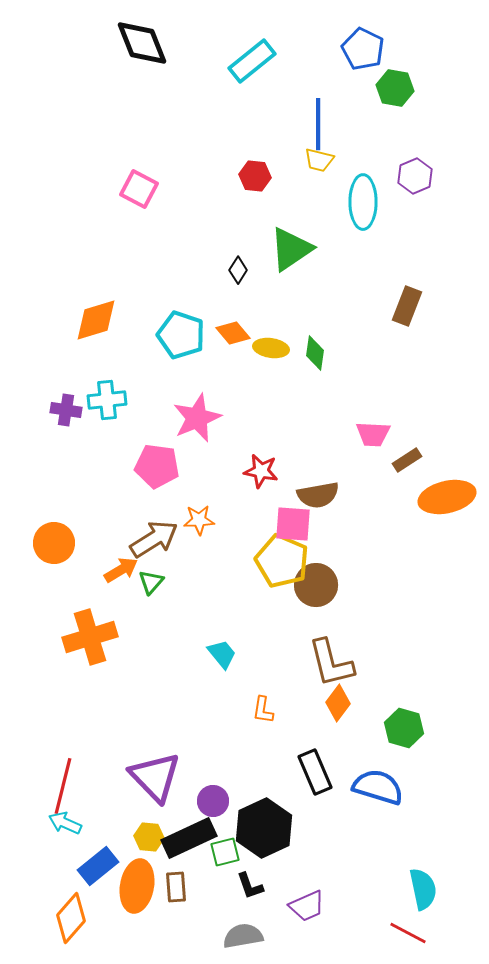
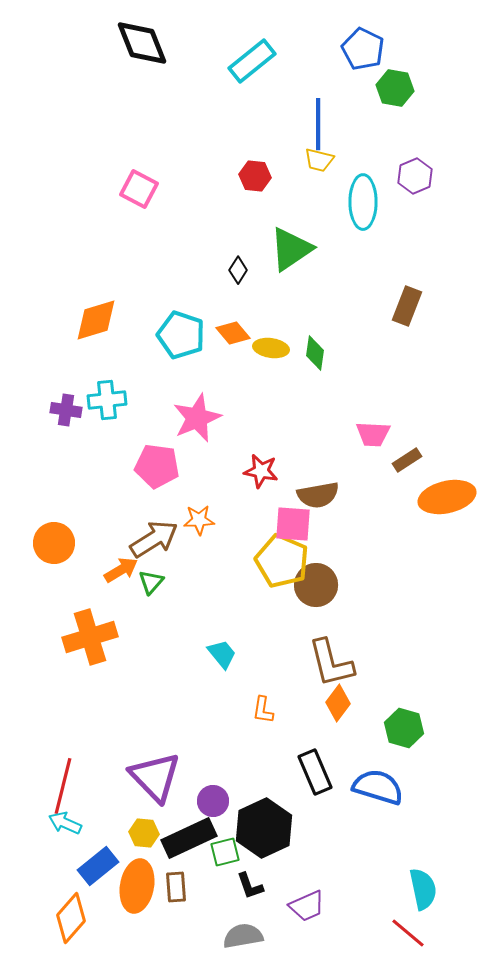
yellow hexagon at (149, 837): moved 5 px left, 4 px up
red line at (408, 933): rotated 12 degrees clockwise
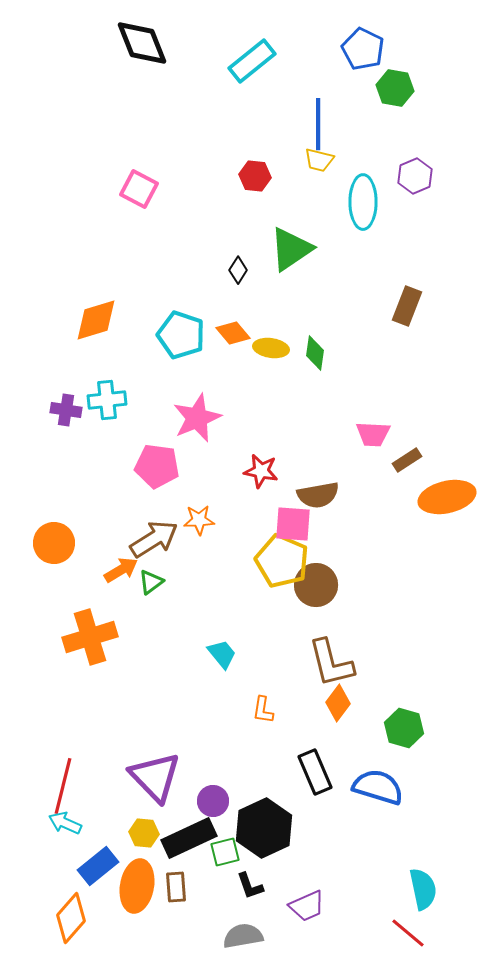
green triangle at (151, 582): rotated 12 degrees clockwise
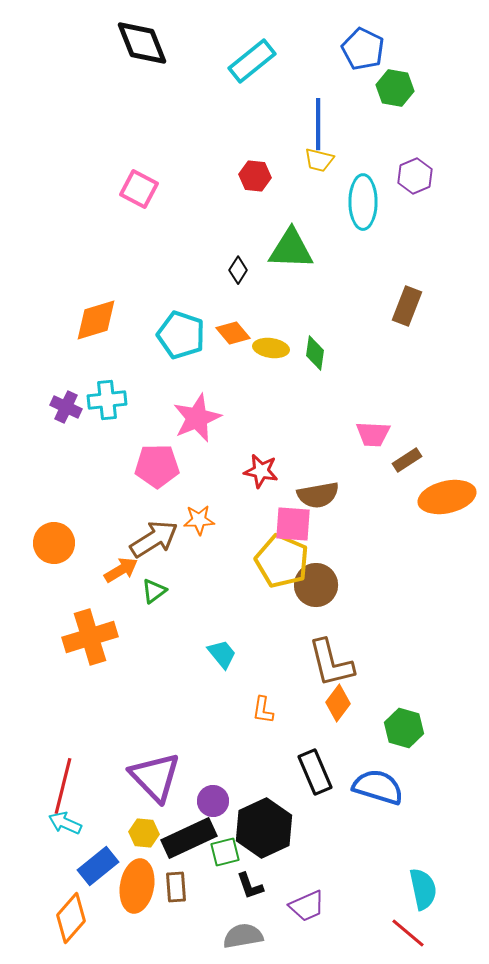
green triangle at (291, 249): rotated 36 degrees clockwise
purple cross at (66, 410): moved 3 px up; rotated 16 degrees clockwise
pink pentagon at (157, 466): rotated 9 degrees counterclockwise
green triangle at (151, 582): moved 3 px right, 9 px down
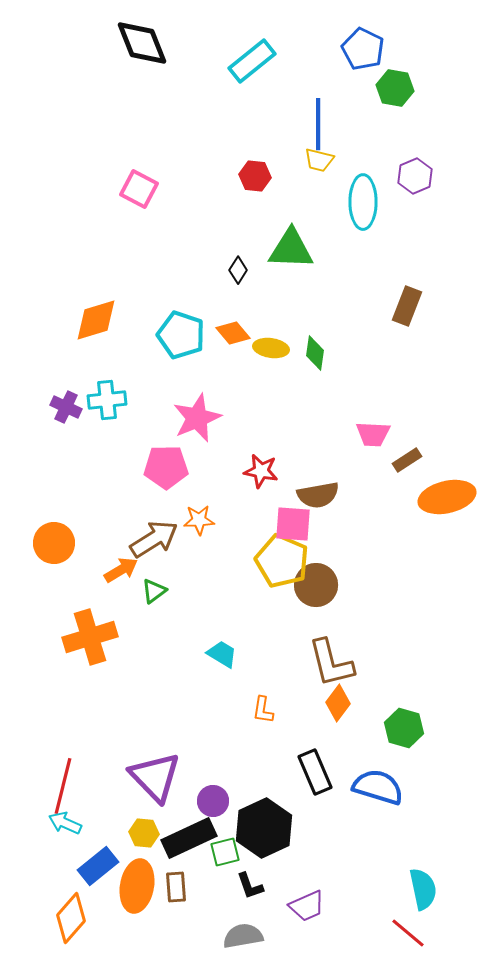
pink pentagon at (157, 466): moved 9 px right, 1 px down
cyan trapezoid at (222, 654): rotated 20 degrees counterclockwise
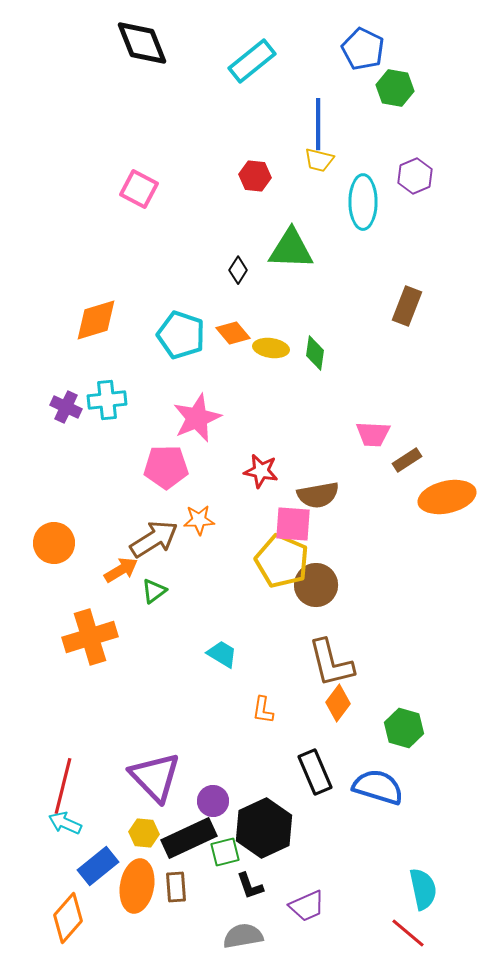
orange diamond at (71, 918): moved 3 px left
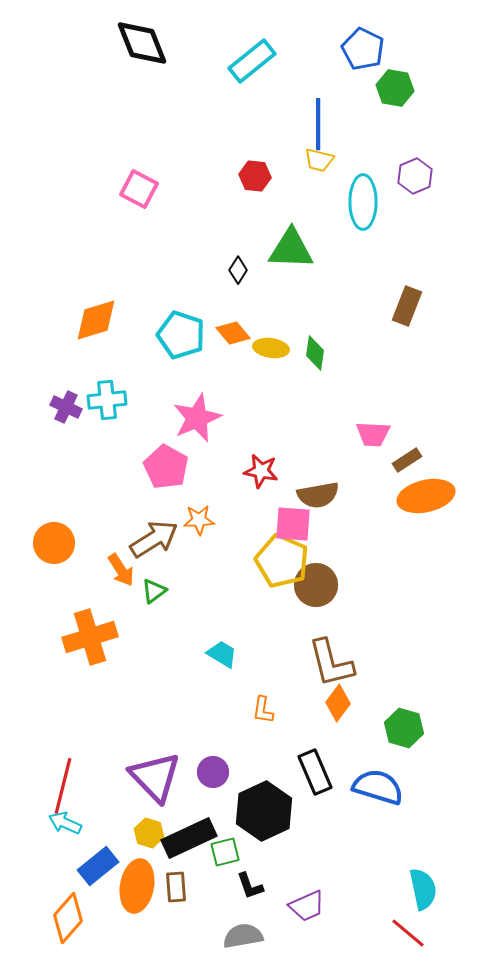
pink pentagon at (166, 467): rotated 30 degrees clockwise
orange ellipse at (447, 497): moved 21 px left, 1 px up
orange arrow at (121, 570): rotated 88 degrees clockwise
purple circle at (213, 801): moved 29 px up
black hexagon at (264, 828): moved 17 px up
yellow hexagon at (144, 833): moved 5 px right; rotated 12 degrees clockwise
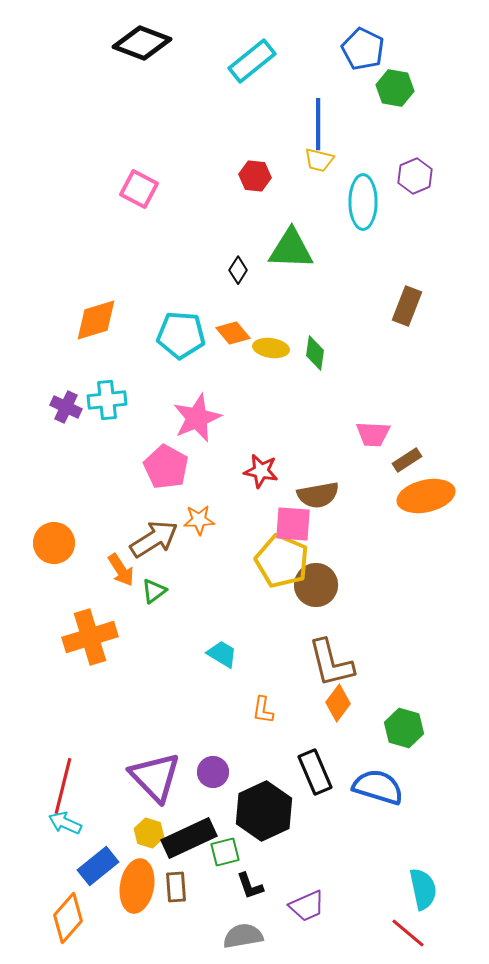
black diamond at (142, 43): rotated 48 degrees counterclockwise
cyan pentagon at (181, 335): rotated 15 degrees counterclockwise
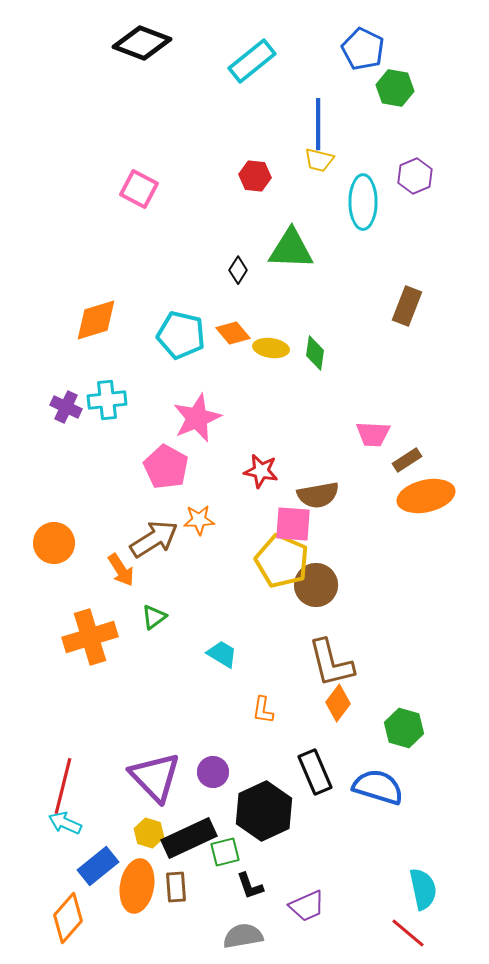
cyan pentagon at (181, 335): rotated 9 degrees clockwise
green triangle at (154, 591): moved 26 px down
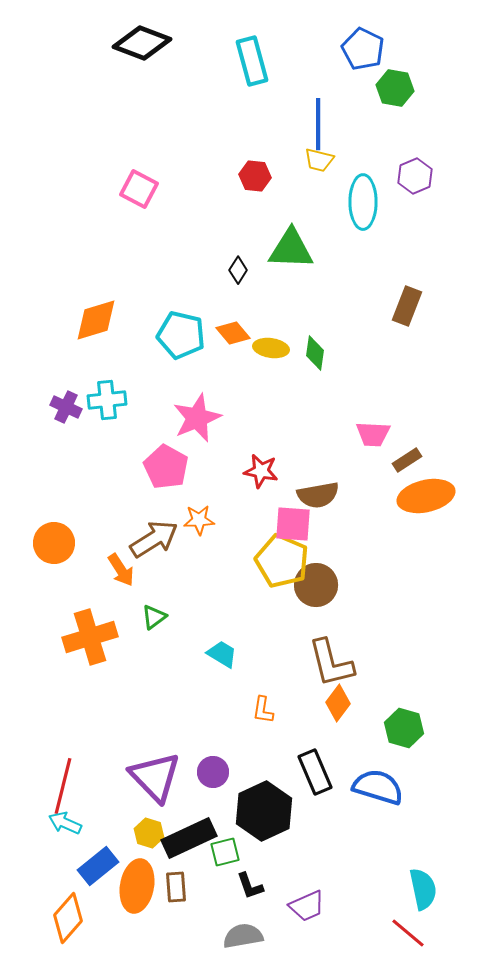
cyan rectangle at (252, 61): rotated 66 degrees counterclockwise
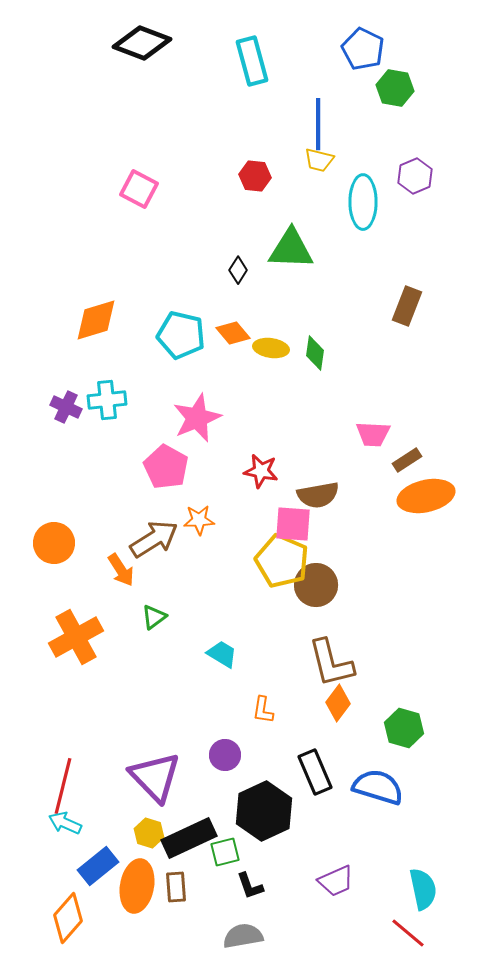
orange cross at (90, 637): moved 14 px left; rotated 12 degrees counterclockwise
purple circle at (213, 772): moved 12 px right, 17 px up
purple trapezoid at (307, 906): moved 29 px right, 25 px up
